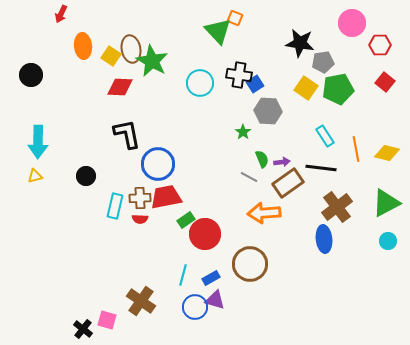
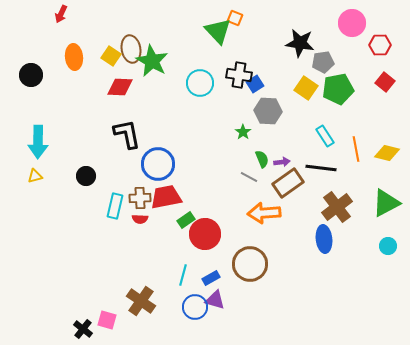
orange ellipse at (83, 46): moved 9 px left, 11 px down
cyan circle at (388, 241): moved 5 px down
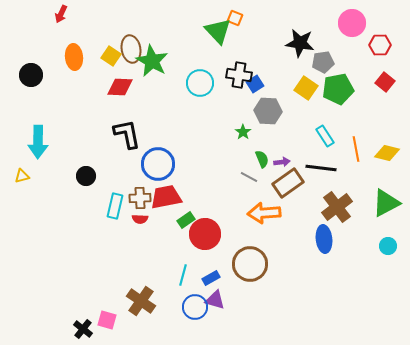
yellow triangle at (35, 176): moved 13 px left
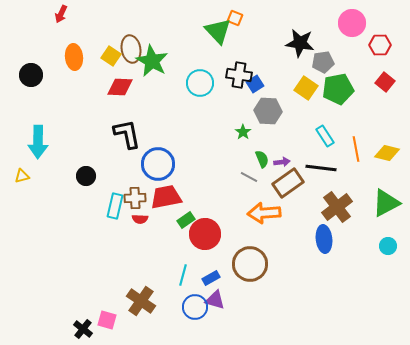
brown cross at (140, 198): moved 5 px left
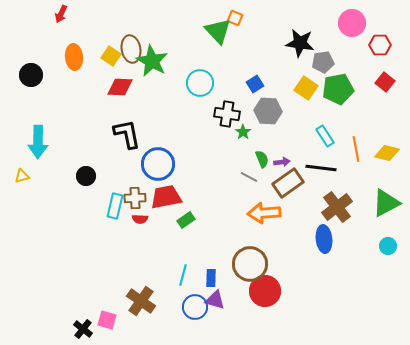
black cross at (239, 75): moved 12 px left, 39 px down
red circle at (205, 234): moved 60 px right, 57 px down
blue rectangle at (211, 278): rotated 60 degrees counterclockwise
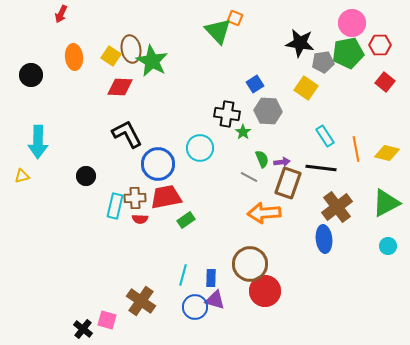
cyan circle at (200, 83): moved 65 px down
green pentagon at (338, 89): moved 10 px right, 36 px up
black L-shape at (127, 134): rotated 16 degrees counterclockwise
brown rectangle at (288, 183): rotated 36 degrees counterclockwise
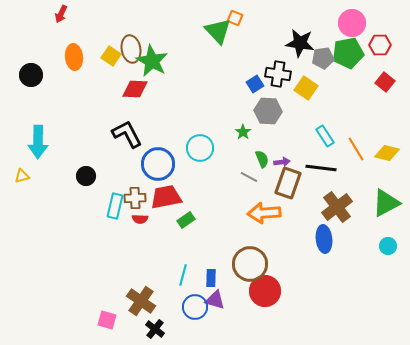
gray pentagon at (323, 62): moved 4 px up
red diamond at (120, 87): moved 15 px right, 2 px down
black cross at (227, 114): moved 51 px right, 40 px up
orange line at (356, 149): rotated 20 degrees counterclockwise
black cross at (83, 329): moved 72 px right
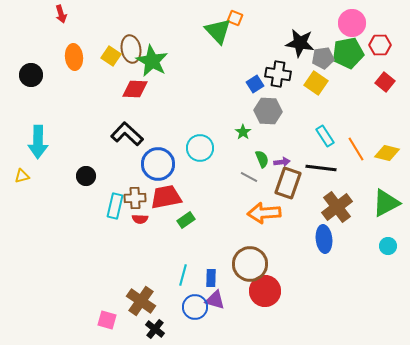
red arrow at (61, 14): rotated 42 degrees counterclockwise
yellow square at (306, 88): moved 10 px right, 5 px up
black L-shape at (127, 134): rotated 20 degrees counterclockwise
